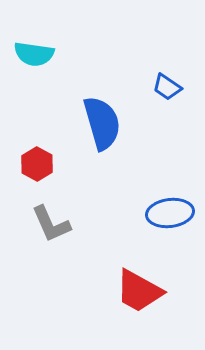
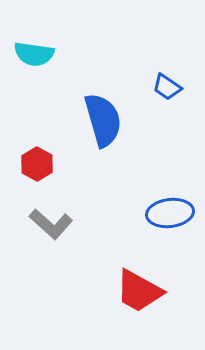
blue semicircle: moved 1 px right, 3 px up
gray L-shape: rotated 24 degrees counterclockwise
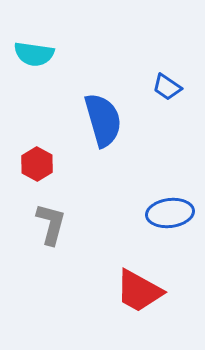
gray L-shape: rotated 117 degrees counterclockwise
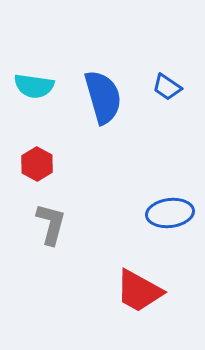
cyan semicircle: moved 32 px down
blue semicircle: moved 23 px up
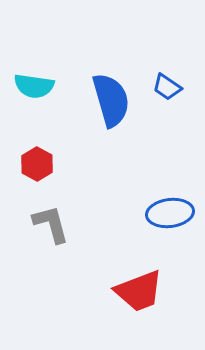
blue semicircle: moved 8 px right, 3 px down
gray L-shape: rotated 30 degrees counterclockwise
red trapezoid: rotated 50 degrees counterclockwise
